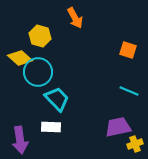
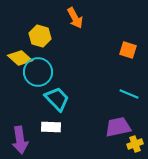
cyan line: moved 3 px down
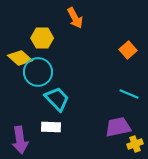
yellow hexagon: moved 2 px right, 2 px down; rotated 15 degrees counterclockwise
orange square: rotated 30 degrees clockwise
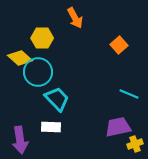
orange square: moved 9 px left, 5 px up
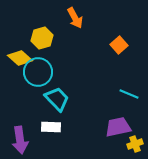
yellow hexagon: rotated 15 degrees counterclockwise
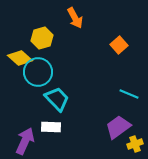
purple trapezoid: rotated 24 degrees counterclockwise
purple arrow: moved 5 px right, 1 px down; rotated 148 degrees counterclockwise
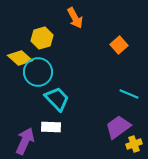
yellow cross: moved 1 px left
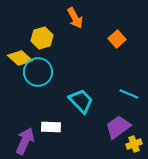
orange square: moved 2 px left, 6 px up
cyan trapezoid: moved 24 px right, 2 px down
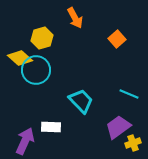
cyan circle: moved 2 px left, 2 px up
yellow cross: moved 1 px left, 1 px up
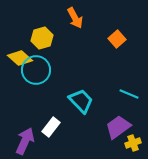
white rectangle: rotated 54 degrees counterclockwise
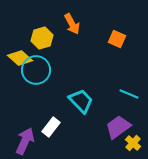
orange arrow: moved 3 px left, 6 px down
orange square: rotated 24 degrees counterclockwise
yellow cross: rotated 28 degrees counterclockwise
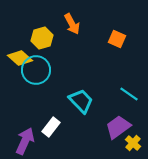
cyan line: rotated 12 degrees clockwise
